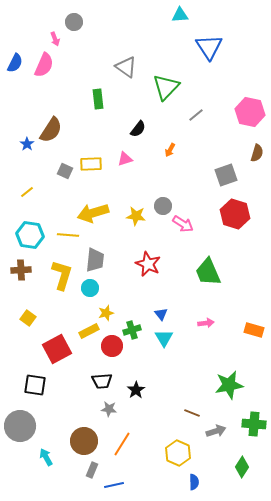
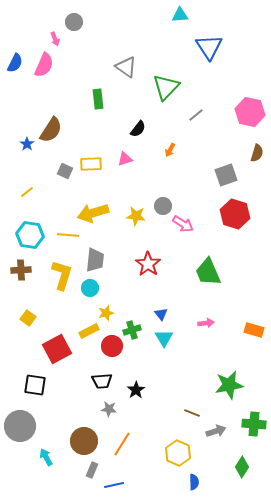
red star at (148, 264): rotated 10 degrees clockwise
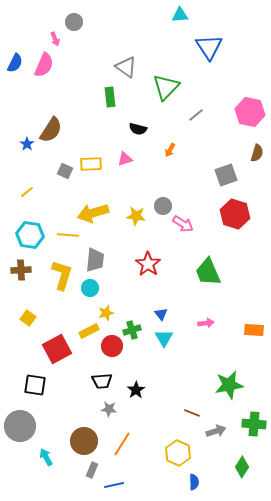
green rectangle at (98, 99): moved 12 px right, 2 px up
black semicircle at (138, 129): rotated 66 degrees clockwise
orange rectangle at (254, 330): rotated 12 degrees counterclockwise
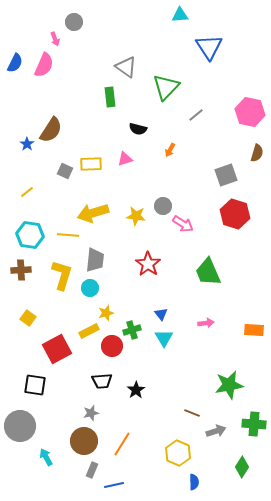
gray star at (109, 409): moved 18 px left, 4 px down; rotated 21 degrees counterclockwise
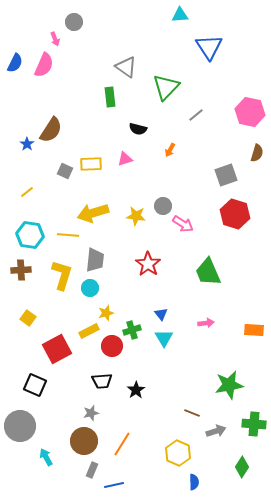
black square at (35, 385): rotated 15 degrees clockwise
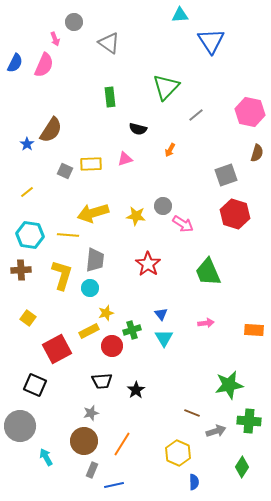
blue triangle at (209, 47): moved 2 px right, 6 px up
gray triangle at (126, 67): moved 17 px left, 24 px up
green cross at (254, 424): moved 5 px left, 3 px up
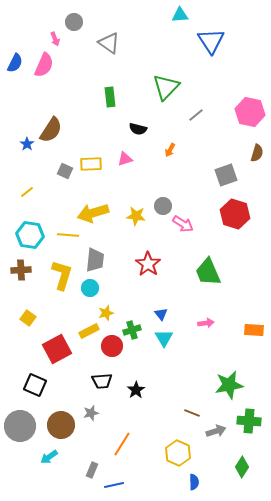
brown circle at (84, 441): moved 23 px left, 16 px up
cyan arrow at (46, 457): moved 3 px right; rotated 96 degrees counterclockwise
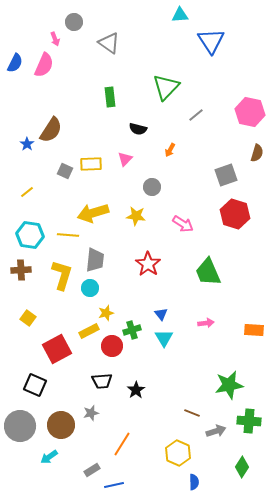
pink triangle at (125, 159): rotated 28 degrees counterclockwise
gray circle at (163, 206): moved 11 px left, 19 px up
gray rectangle at (92, 470): rotated 35 degrees clockwise
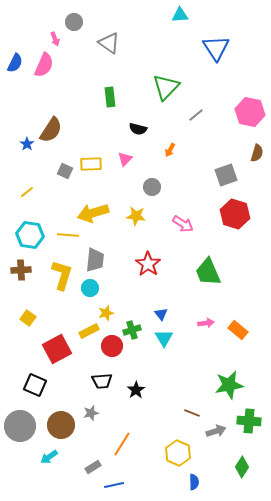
blue triangle at (211, 41): moved 5 px right, 7 px down
orange rectangle at (254, 330): moved 16 px left; rotated 36 degrees clockwise
gray rectangle at (92, 470): moved 1 px right, 3 px up
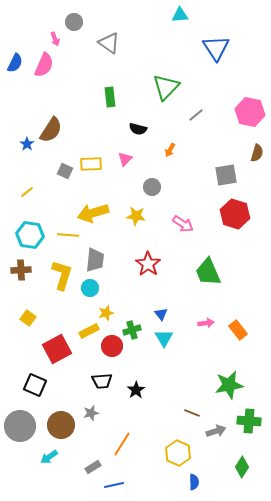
gray square at (226, 175): rotated 10 degrees clockwise
orange rectangle at (238, 330): rotated 12 degrees clockwise
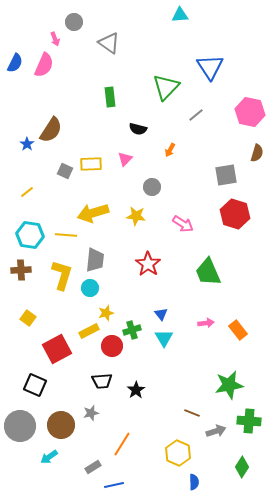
blue triangle at (216, 48): moved 6 px left, 19 px down
yellow line at (68, 235): moved 2 px left
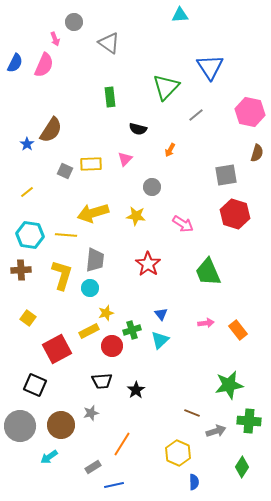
cyan triangle at (164, 338): moved 4 px left, 2 px down; rotated 18 degrees clockwise
